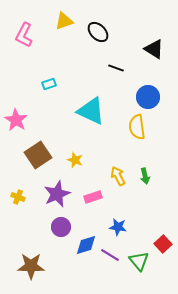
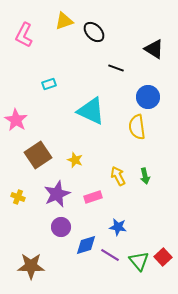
black ellipse: moved 4 px left
red square: moved 13 px down
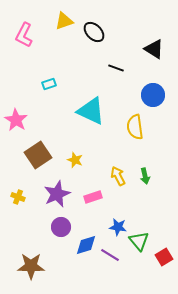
blue circle: moved 5 px right, 2 px up
yellow semicircle: moved 2 px left
red square: moved 1 px right; rotated 12 degrees clockwise
green triangle: moved 20 px up
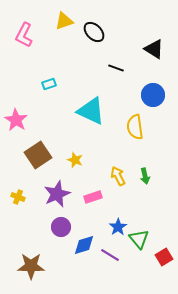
blue star: rotated 30 degrees clockwise
green triangle: moved 2 px up
blue diamond: moved 2 px left
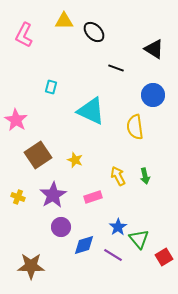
yellow triangle: rotated 18 degrees clockwise
cyan rectangle: moved 2 px right, 3 px down; rotated 56 degrees counterclockwise
purple star: moved 4 px left, 1 px down; rotated 8 degrees counterclockwise
purple line: moved 3 px right
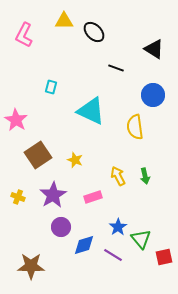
green triangle: moved 2 px right
red square: rotated 18 degrees clockwise
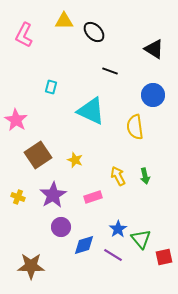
black line: moved 6 px left, 3 px down
blue star: moved 2 px down
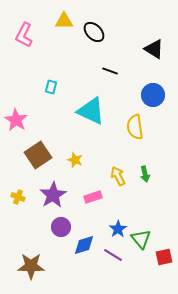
green arrow: moved 2 px up
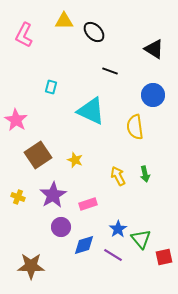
pink rectangle: moved 5 px left, 7 px down
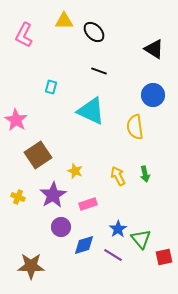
black line: moved 11 px left
yellow star: moved 11 px down
